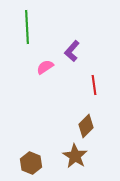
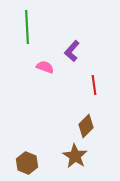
pink semicircle: rotated 54 degrees clockwise
brown hexagon: moved 4 px left
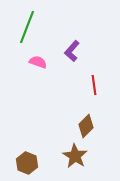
green line: rotated 24 degrees clockwise
pink semicircle: moved 7 px left, 5 px up
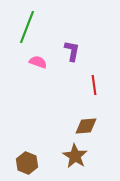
purple L-shape: rotated 150 degrees clockwise
brown diamond: rotated 40 degrees clockwise
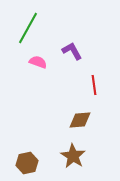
green line: moved 1 px right, 1 px down; rotated 8 degrees clockwise
purple L-shape: rotated 40 degrees counterclockwise
brown diamond: moved 6 px left, 6 px up
brown star: moved 2 px left
brown hexagon: rotated 25 degrees clockwise
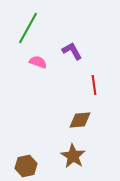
brown hexagon: moved 1 px left, 3 px down
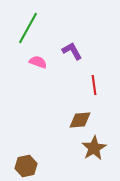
brown star: moved 21 px right, 8 px up; rotated 10 degrees clockwise
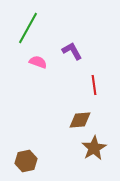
brown hexagon: moved 5 px up
